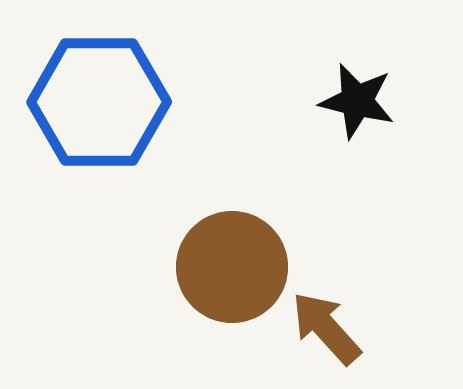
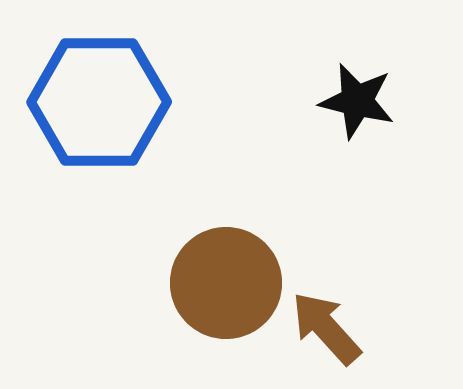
brown circle: moved 6 px left, 16 px down
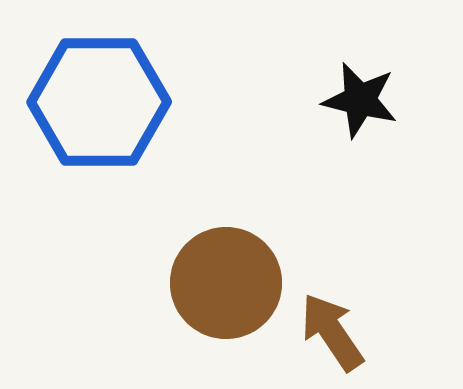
black star: moved 3 px right, 1 px up
brown arrow: moved 6 px right, 4 px down; rotated 8 degrees clockwise
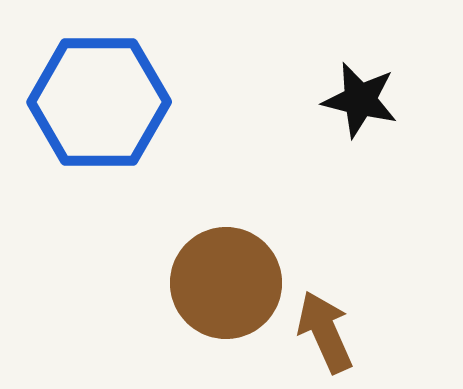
brown arrow: moved 7 px left; rotated 10 degrees clockwise
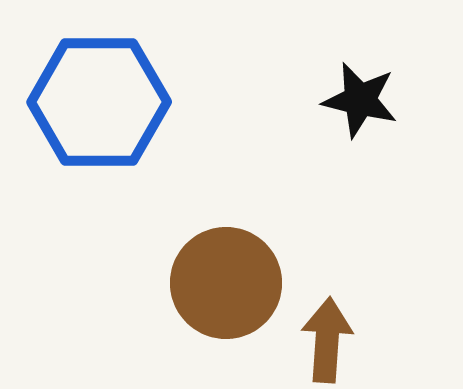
brown arrow: moved 2 px right, 8 px down; rotated 28 degrees clockwise
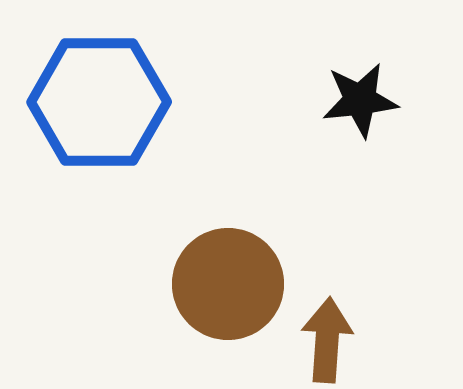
black star: rotated 20 degrees counterclockwise
brown circle: moved 2 px right, 1 px down
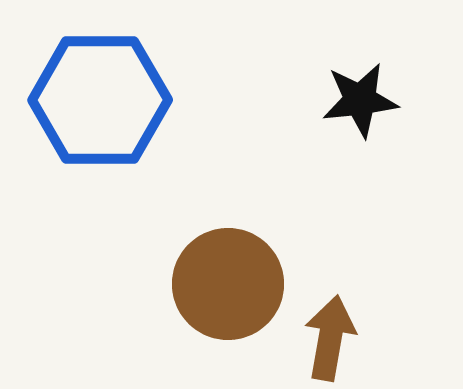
blue hexagon: moved 1 px right, 2 px up
brown arrow: moved 3 px right, 2 px up; rotated 6 degrees clockwise
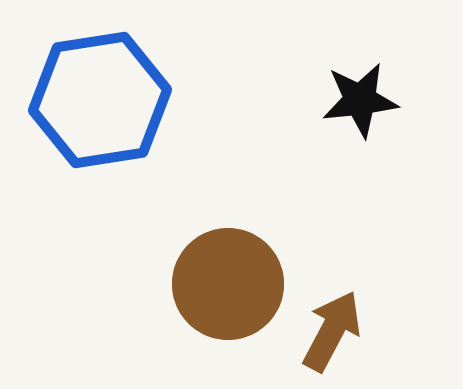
blue hexagon: rotated 9 degrees counterclockwise
brown arrow: moved 2 px right, 7 px up; rotated 18 degrees clockwise
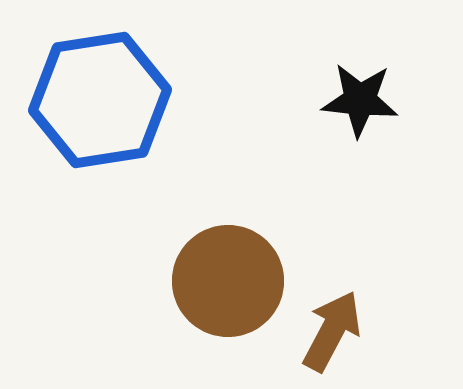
black star: rotated 12 degrees clockwise
brown circle: moved 3 px up
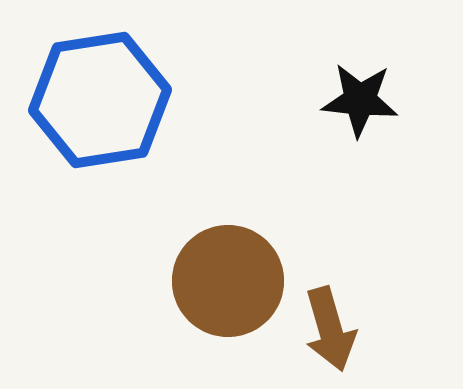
brown arrow: moved 2 px left, 2 px up; rotated 136 degrees clockwise
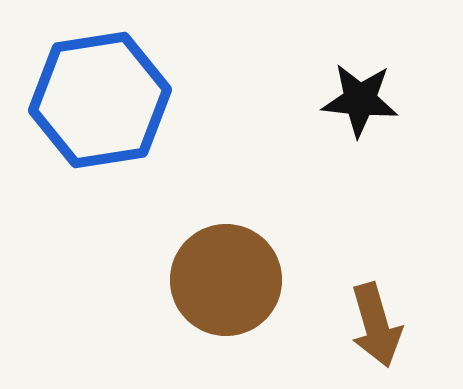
brown circle: moved 2 px left, 1 px up
brown arrow: moved 46 px right, 4 px up
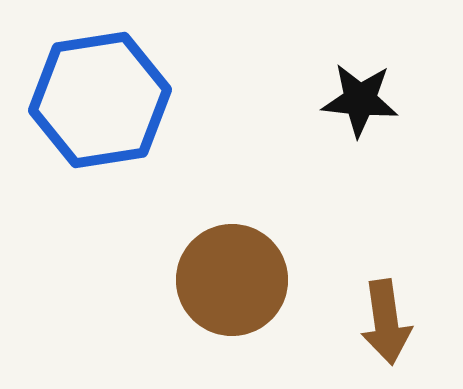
brown circle: moved 6 px right
brown arrow: moved 10 px right, 3 px up; rotated 8 degrees clockwise
